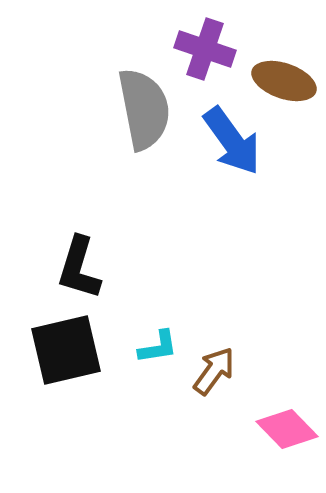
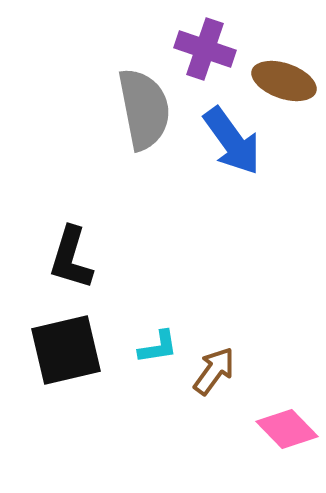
black L-shape: moved 8 px left, 10 px up
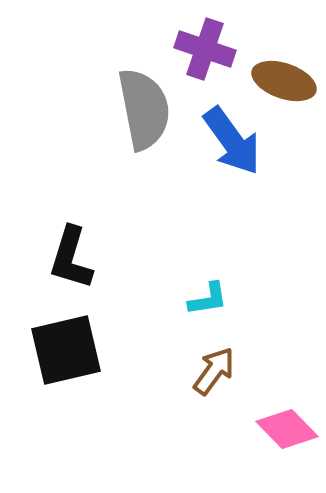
cyan L-shape: moved 50 px right, 48 px up
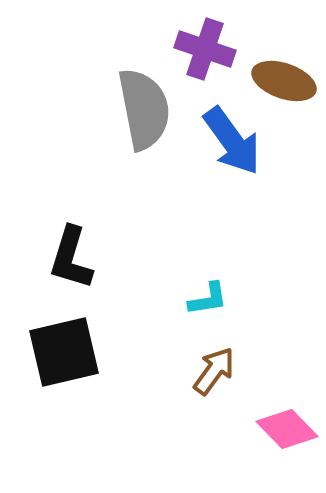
black square: moved 2 px left, 2 px down
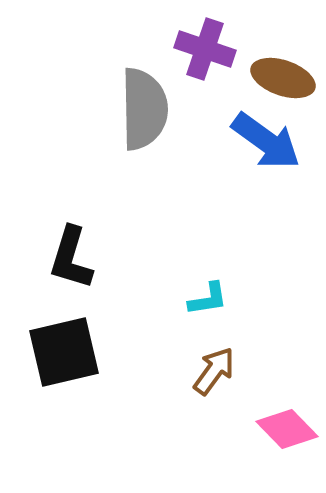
brown ellipse: moved 1 px left, 3 px up
gray semicircle: rotated 10 degrees clockwise
blue arrow: moved 34 px right; rotated 18 degrees counterclockwise
